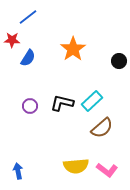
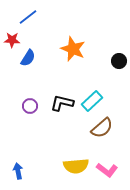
orange star: rotated 15 degrees counterclockwise
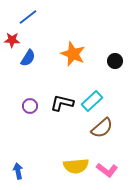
orange star: moved 5 px down
black circle: moved 4 px left
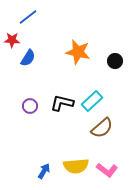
orange star: moved 5 px right, 2 px up; rotated 10 degrees counterclockwise
blue arrow: moved 26 px right; rotated 42 degrees clockwise
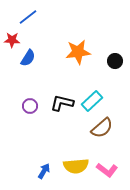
orange star: rotated 20 degrees counterclockwise
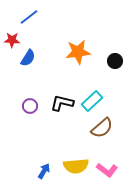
blue line: moved 1 px right
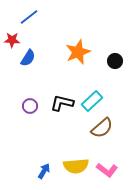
orange star: rotated 15 degrees counterclockwise
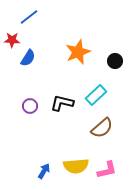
cyan rectangle: moved 4 px right, 6 px up
pink L-shape: rotated 50 degrees counterclockwise
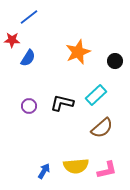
purple circle: moved 1 px left
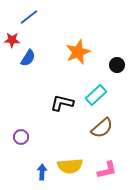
black circle: moved 2 px right, 4 px down
purple circle: moved 8 px left, 31 px down
yellow semicircle: moved 6 px left
blue arrow: moved 2 px left, 1 px down; rotated 28 degrees counterclockwise
